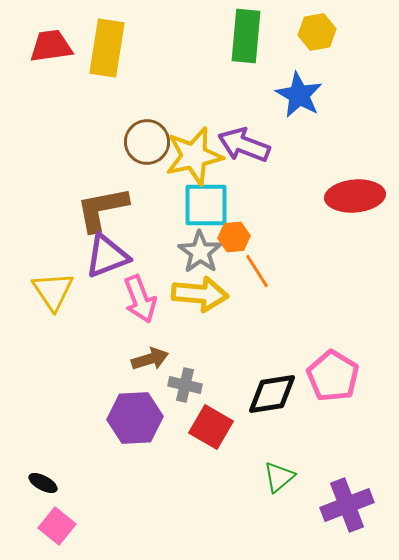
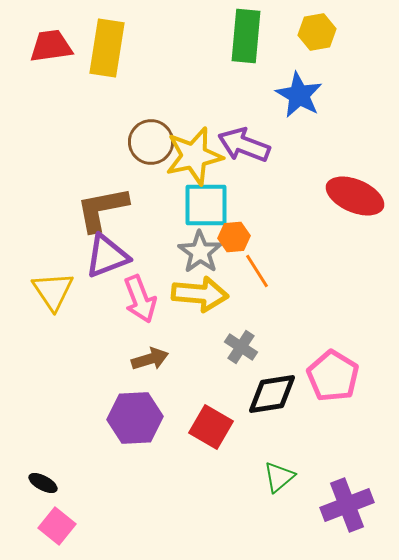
brown circle: moved 4 px right
red ellipse: rotated 28 degrees clockwise
gray cross: moved 56 px right, 38 px up; rotated 20 degrees clockwise
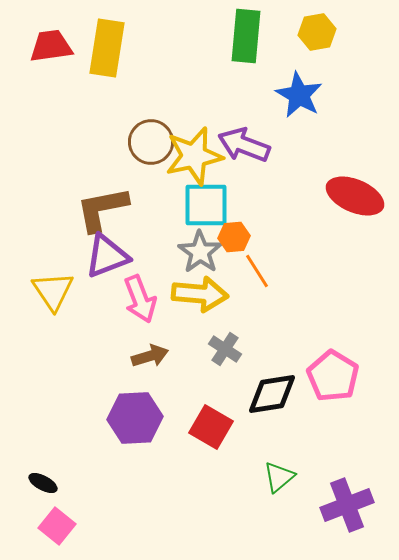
gray cross: moved 16 px left, 2 px down
brown arrow: moved 3 px up
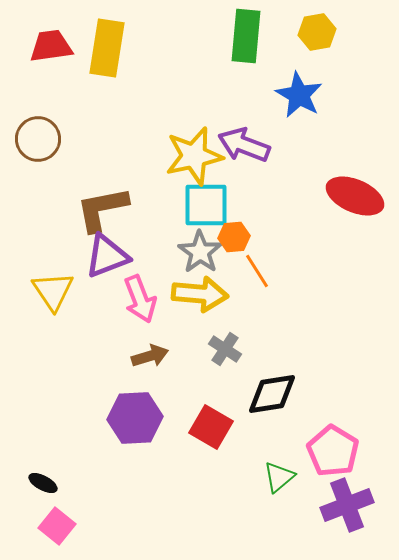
brown circle: moved 113 px left, 3 px up
pink pentagon: moved 75 px down
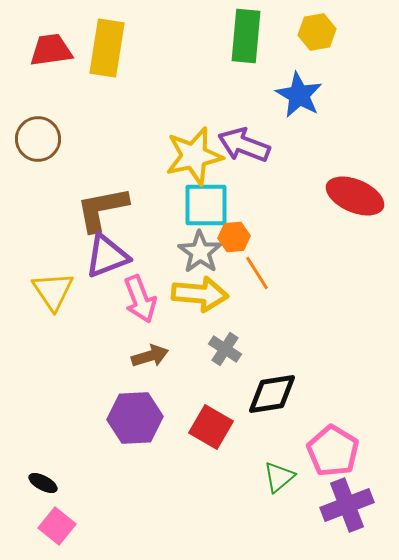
red trapezoid: moved 4 px down
orange line: moved 2 px down
